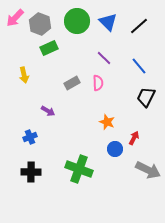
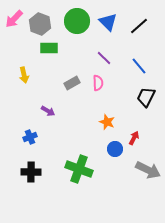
pink arrow: moved 1 px left, 1 px down
green rectangle: rotated 24 degrees clockwise
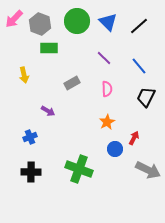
pink semicircle: moved 9 px right, 6 px down
orange star: rotated 21 degrees clockwise
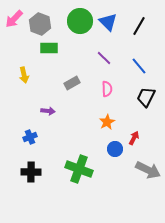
green circle: moved 3 px right
black line: rotated 18 degrees counterclockwise
purple arrow: rotated 24 degrees counterclockwise
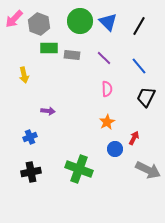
gray hexagon: moved 1 px left
gray rectangle: moved 28 px up; rotated 35 degrees clockwise
black cross: rotated 12 degrees counterclockwise
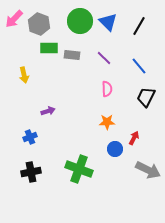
purple arrow: rotated 24 degrees counterclockwise
orange star: rotated 28 degrees clockwise
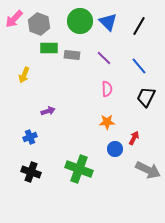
yellow arrow: rotated 35 degrees clockwise
black cross: rotated 30 degrees clockwise
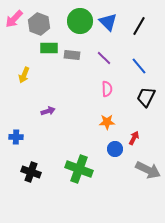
blue cross: moved 14 px left; rotated 24 degrees clockwise
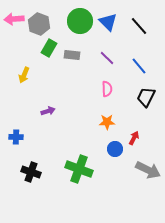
pink arrow: rotated 42 degrees clockwise
black line: rotated 72 degrees counterclockwise
green rectangle: rotated 60 degrees counterclockwise
purple line: moved 3 px right
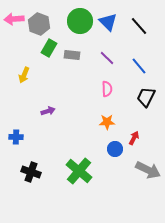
green cross: moved 2 px down; rotated 20 degrees clockwise
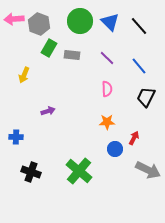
blue triangle: moved 2 px right
